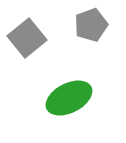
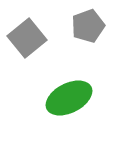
gray pentagon: moved 3 px left, 1 px down
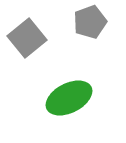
gray pentagon: moved 2 px right, 4 px up
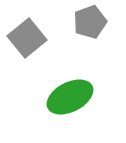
green ellipse: moved 1 px right, 1 px up
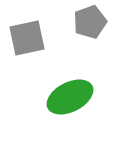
gray square: rotated 27 degrees clockwise
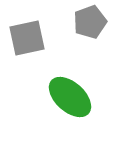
green ellipse: rotated 69 degrees clockwise
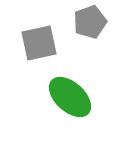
gray square: moved 12 px right, 5 px down
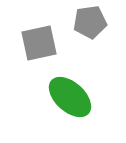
gray pentagon: rotated 12 degrees clockwise
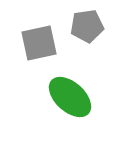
gray pentagon: moved 3 px left, 4 px down
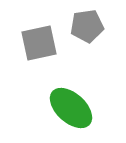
green ellipse: moved 1 px right, 11 px down
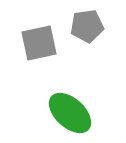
green ellipse: moved 1 px left, 5 px down
